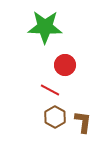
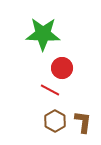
green star: moved 2 px left, 7 px down
red circle: moved 3 px left, 3 px down
brown hexagon: moved 4 px down
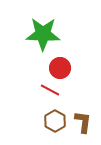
red circle: moved 2 px left
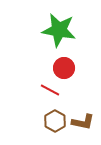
green star: moved 16 px right, 4 px up; rotated 8 degrees clockwise
red circle: moved 4 px right
brown L-shape: rotated 95 degrees clockwise
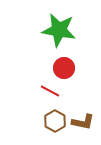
red line: moved 1 px down
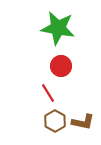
green star: moved 1 px left, 2 px up
red circle: moved 3 px left, 2 px up
red line: moved 2 px left, 2 px down; rotated 30 degrees clockwise
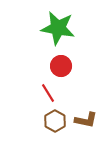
brown L-shape: moved 3 px right, 2 px up
